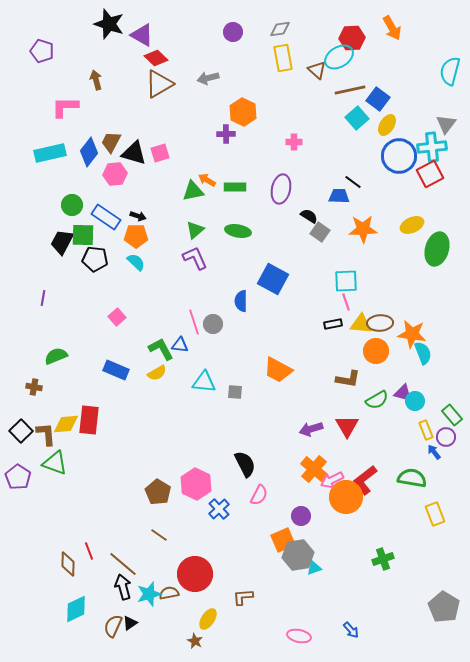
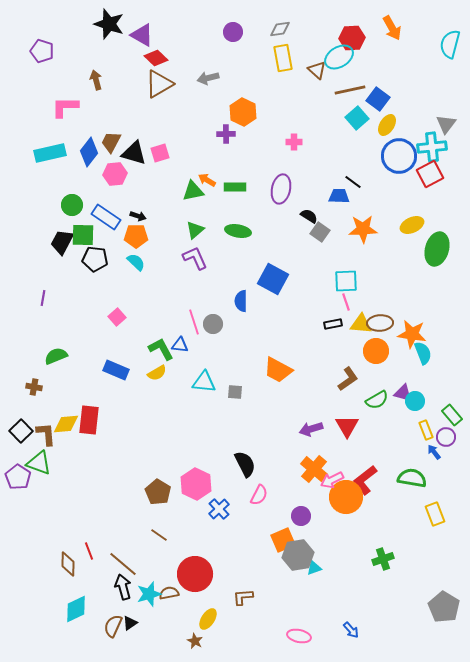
cyan semicircle at (450, 71): moved 27 px up
brown L-shape at (348, 379): rotated 45 degrees counterclockwise
green triangle at (55, 463): moved 16 px left
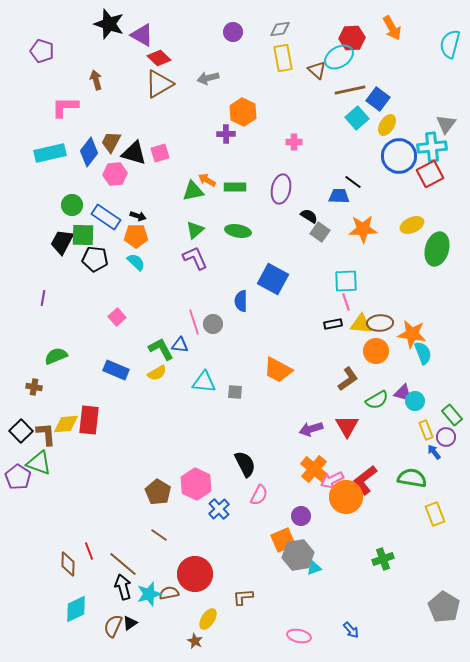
red diamond at (156, 58): moved 3 px right
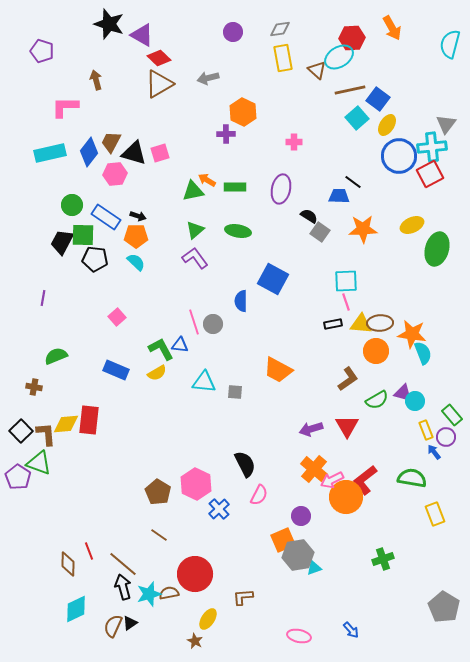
purple L-shape at (195, 258): rotated 12 degrees counterclockwise
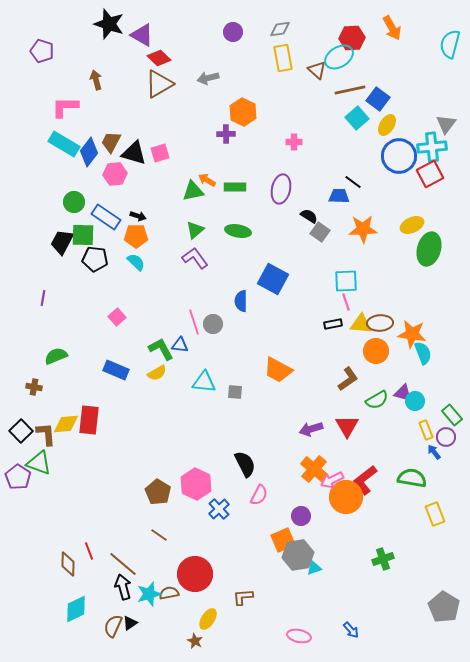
cyan rectangle at (50, 153): moved 14 px right, 9 px up; rotated 44 degrees clockwise
green circle at (72, 205): moved 2 px right, 3 px up
green ellipse at (437, 249): moved 8 px left
